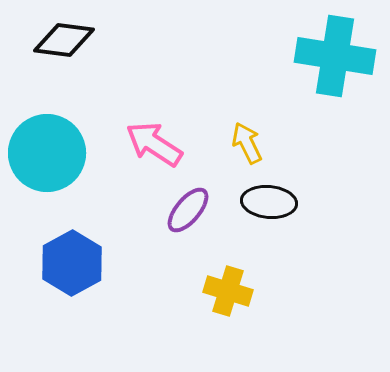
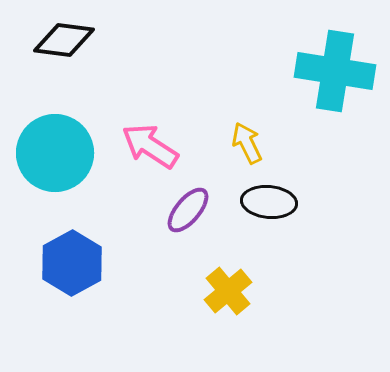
cyan cross: moved 15 px down
pink arrow: moved 4 px left, 2 px down
cyan circle: moved 8 px right
yellow cross: rotated 33 degrees clockwise
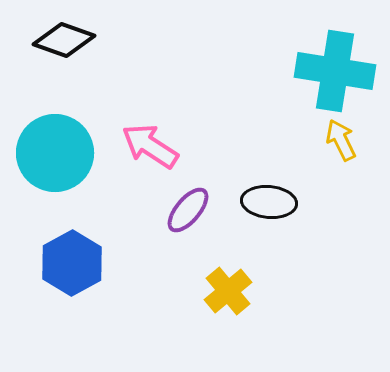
black diamond: rotated 12 degrees clockwise
yellow arrow: moved 94 px right, 3 px up
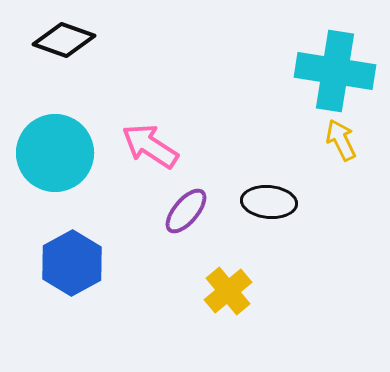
purple ellipse: moved 2 px left, 1 px down
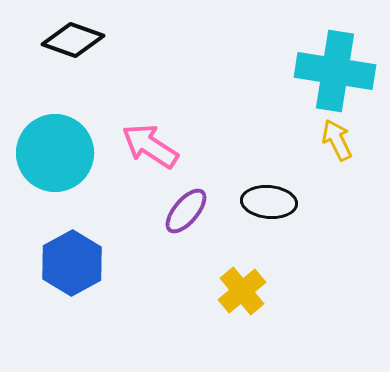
black diamond: moved 9 px right
yellow arrow: moved 4 px left
yellow cross: moved 14 px right
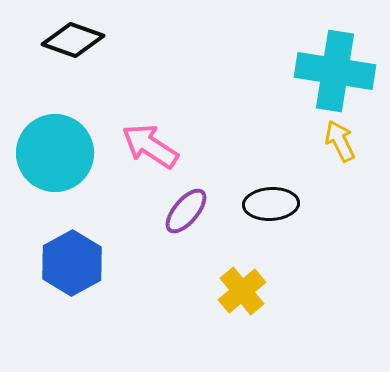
yellow arrow: moved 3 px right, 1 px down
black ellipse: moved 2 px right, 2 px down; rotated 8 degrees counterclockwise
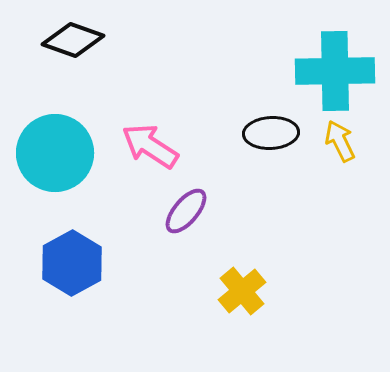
cyan cross: rotated 10 degrees counterclockwise
black ellipse: moved 71 px up
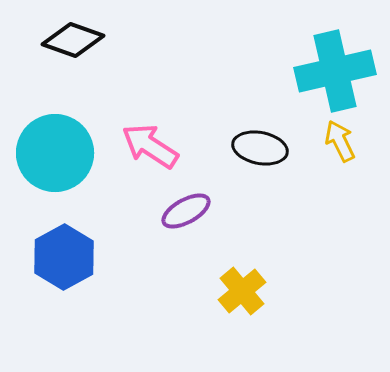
cyan cross: rotated 12 degrees counterclockwise
black ellipse: moved 11 px left, 15 px down; rotated 14 degrees clockwise
purple ellipse: rotated 21 degrees clockwise
blue hexagon: moved 8 px left, 6 px up
